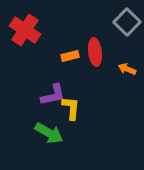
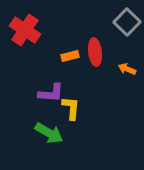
purple L-shape: moved 2 px left, 2 px up; rotated 16 degrees clockwise
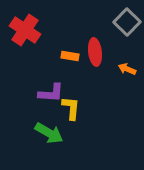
orange rectangle: rotated 24 degrees clockwise
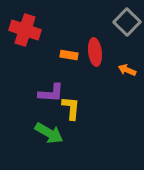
red cross: rotated 16 degrees counterclockwise
orange rectangle: moved 1 px left, 1 px up
orange arrow: moved 1 px down
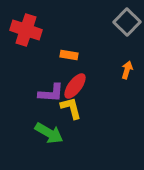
red cross: moved 1 px right
red ellipse: moved 20 px left, 34 px down; rotated 44 degrees clockwise
orange arrow: rotated 84 degrees clockwise
yellow L-shape: rotated 20 degrees counterclockwise
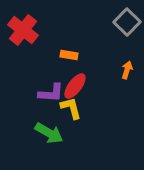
red cross: moved 3 px left; rotated 20 degrees clockwise
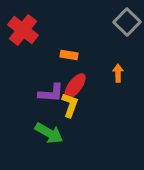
orange arrow: moved 9 px left, 3 px down; rotated 18 degrees counterclockwise
yellow L-shape: moved 1 px left, 3 px up; rotated 35 degrees clockwise
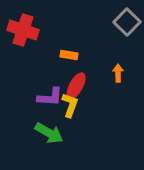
red cross: rotated 20 degrees counterclockwise
red ellipse: moved 1 px right; rotated 8 degrees counterclockwise
purple L-shape: moved 1 px left, 4 px down
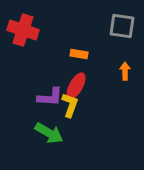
gray square: moved 5 px left, 4 px down; rotated 36 degrees counterclockwise
orange rectangle: moved 10 px right, 1 px up
orange arrow: moved 7 px right, 2 px up
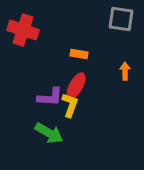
gray square: moved 1 px left, 7 px up
